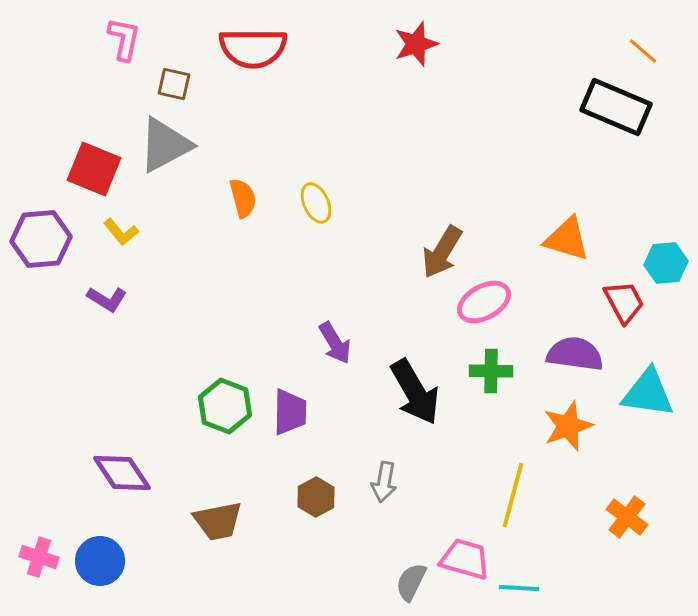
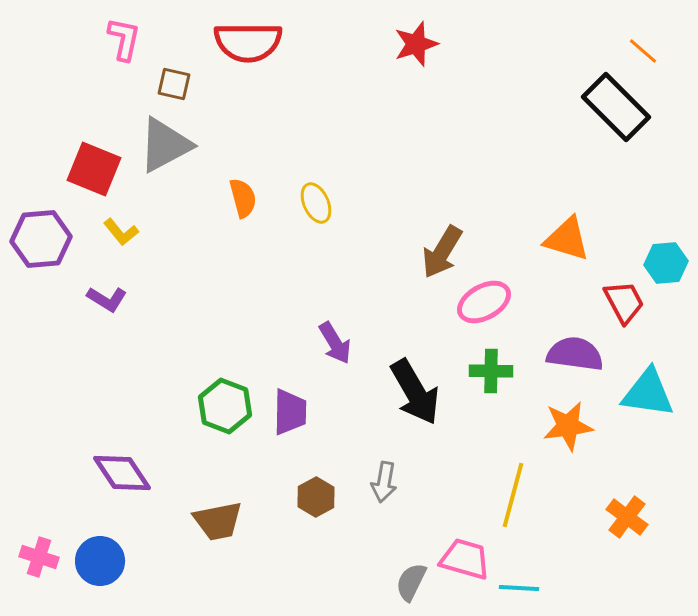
red semicircle: moved 5 px left, 6 px up
black rectangle: rotated 22 degrees clockwise
orange star: rotated 12 degrees clockwise
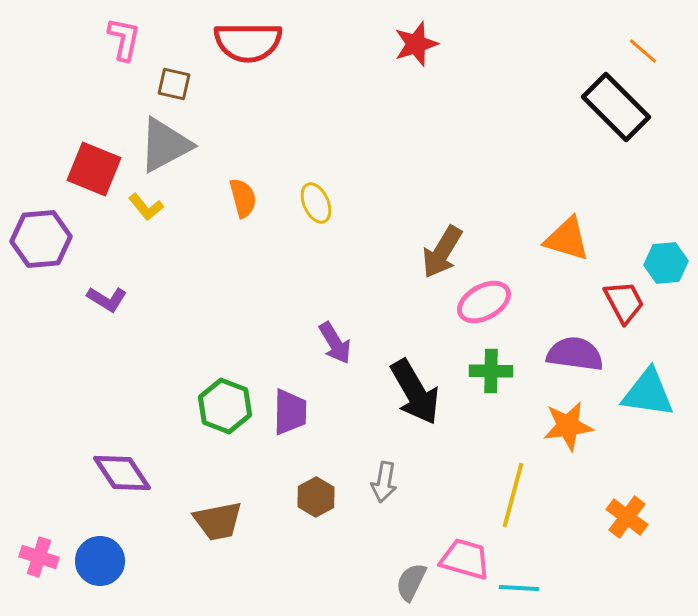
yellow L-shape: moved 25 px right, 25 px up
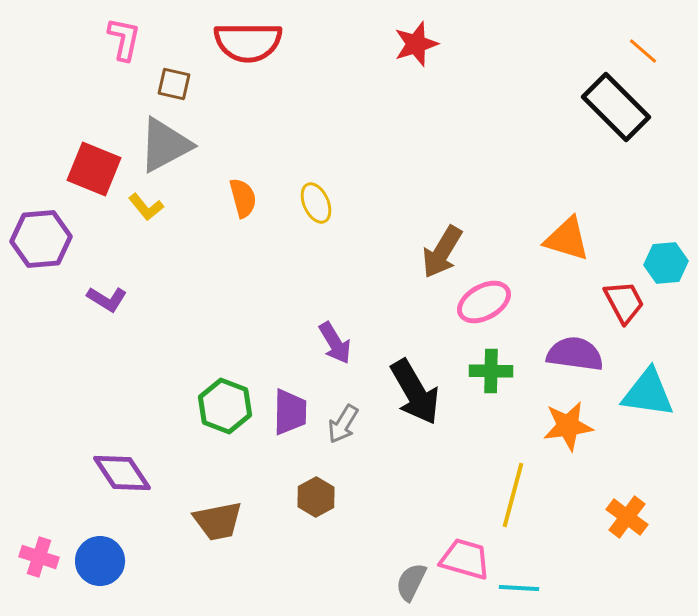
gray arrow: moved 41 px left, 58 px up; rotated 21 degrees clockwise
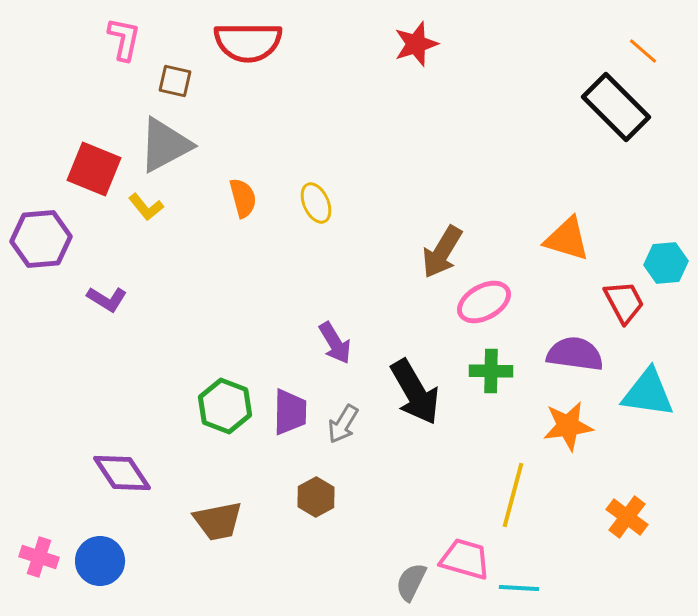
brown square: moved 1 px right, 3 px up
